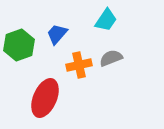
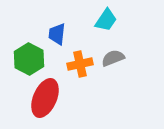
blue trapezoid: rotated 35 degrees counterclockwise
green hexagon: moved 10 px right, 14 px down; rotated 12 degrees counterclockwise
gray semicircle: moved 2 px right
orange cross: moved 1 px right, 1 px up
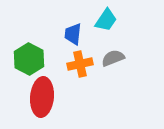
blue trapezoid: moved 16 px right
red ellipse: moved 3 px left, 1 px up; rotated 18 degrees counterclockwise
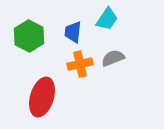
cyan trapezoid: moved 1 px right, 1 px up
blue trapezoid: moved 2 px up
green hexagon: moved 23 px up
red ellipse: rotated 12 degrees clockwise
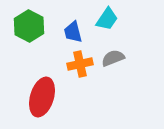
blue trapezoid: rotated 20 degrees counterclockwise
green hexagon: moved 10 px up
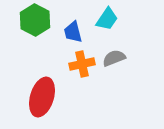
green hexagon: moved 6 px right, 6 px up
gray semicircle: moved 1 px right
orange cross: moved 2 px right
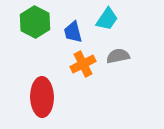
green hexagon: moved 2 px down
gray semicircle: moved 4 px right, 2 px up; rotated 10 degrees clockwise
orange cross: moved 1 px right; rotated 15 degrees counterclockwise
red ellipse: rotated 18 degrees counterclockwise
